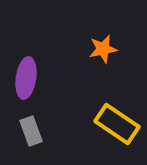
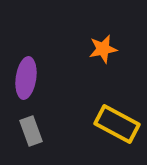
yellow rectangle: rotated 6 degrees counterclockwise
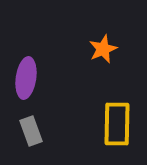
orange star: rotated 12 degrees counterclockwise
yellow rectangle: rotated 63 degrees clockwise
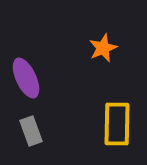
orange star: moved 1 px up
purple ellipse: rotated 33 degrees counterclockwise
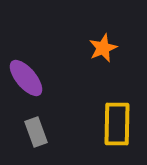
purple ellipse: rotated 15 degrees counterclockwise
gray rectangle: moved 5 px right, 1 px down
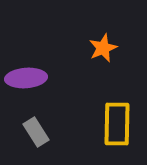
purple ellipse: rotated 54 degrees counterclockwise
gray rectangle: rotated 12 degrees counterclockwise
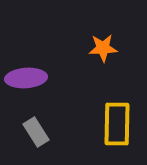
orange star: rotated 20 degrees clockwise
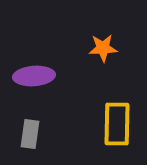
purple ellipse: moved 8 px right, 2 px up
gray rectangle: moved 6 px left, 2 px down; rotated 40 degrees clockwise
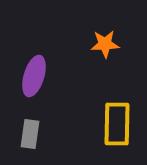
orange star: moved 2 px right, 4 px up
purple ellipse: rotated 69 degrees counterclockwise
